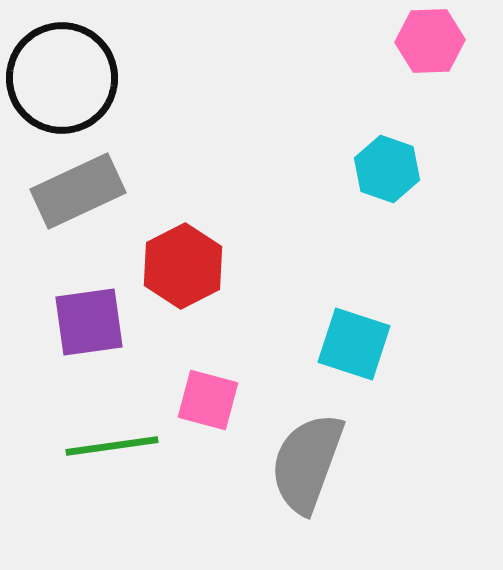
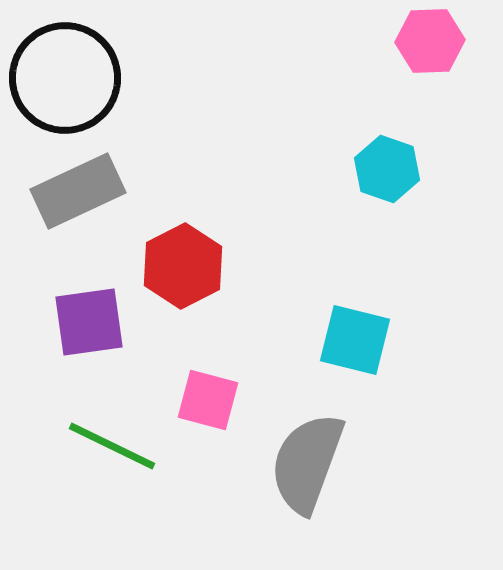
black circle: moved 3 px right
cyan square: moved 1 px right, 4 px up; rotated 4 degrees counterclockwise
green line: rotated 34 degrees clockwise
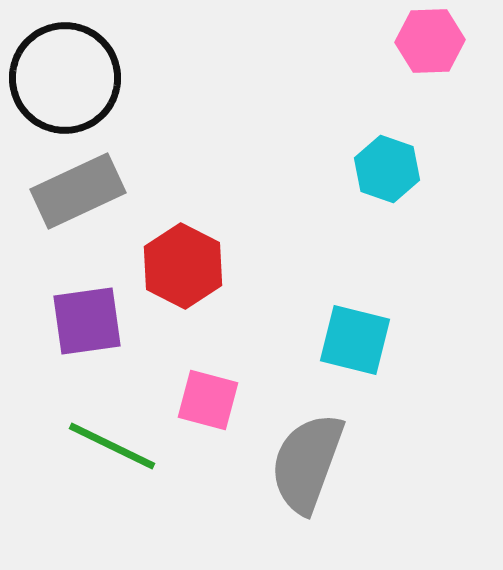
red hexagon: rotated 6 degrees counterclockwise
purple square: moved 2 px left, 1 px up
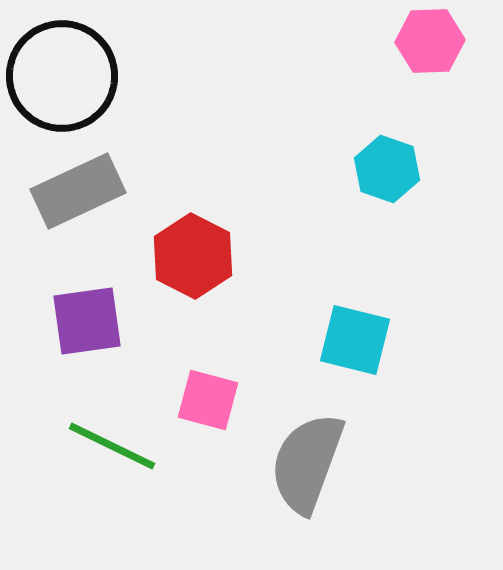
black circle: moved 3 px left, 2 px up
red hexagon: moved 10 px right, 10 px up
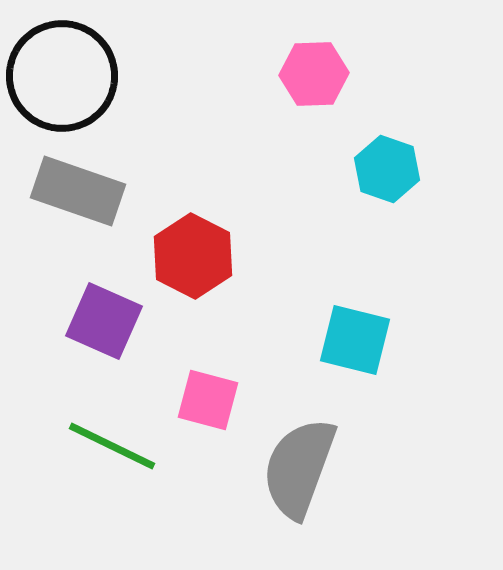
pink hexagon: moved 116 px left, 33 px down
gray rectangle: rotated 44 degrees clockwise
purple square: moved 17 px right; rotated 32 degrees clockwise
gray semicircle: moved 8 px left, 5 px down
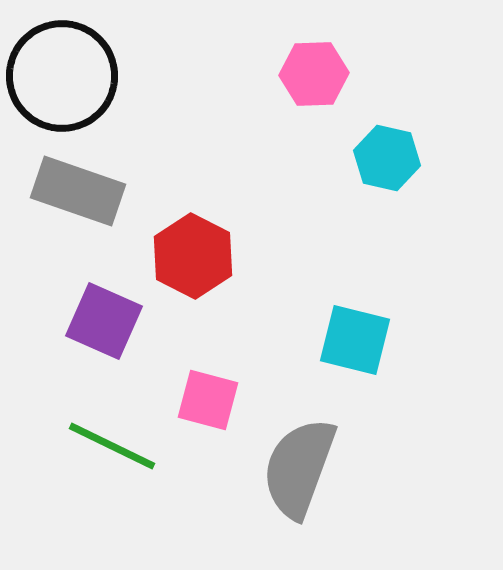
cyan hexagon: moved 11 px up; rotated 6 degrees counterclockwise
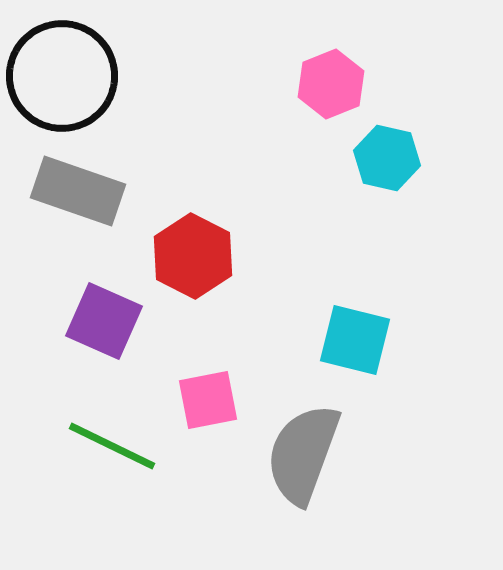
pink hexagon: moved 17 px right, 10 px down; rotated 20 degrees counterclockwise
pink square: rotated 26 degrees counterclockwise
gray semicircle: moved 4 px right, 14 px up
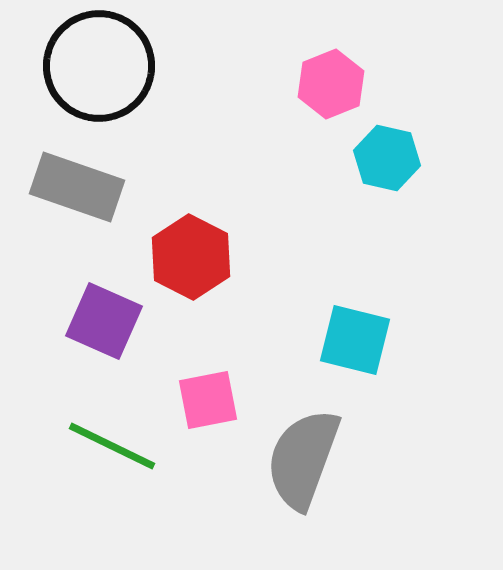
black circle: moved 37 px right, 10 px up
gray rectangle: moved 1 px left, 4 px up
red hexagon: moved 2 px left, 1 px down
gray semicircle: moved 5 px down
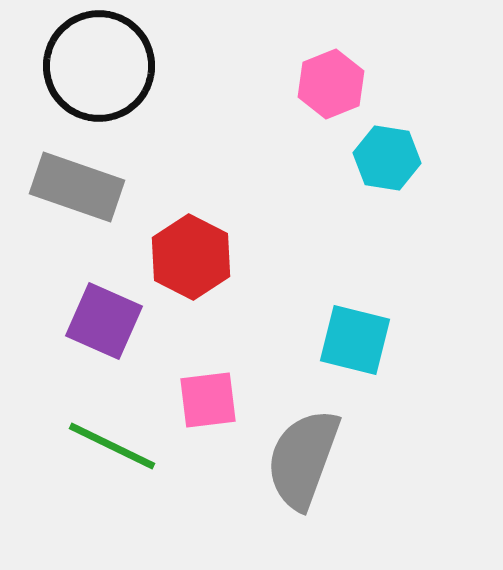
cyan hexagon: rotated 4 degrees counterclockwise
pink square: rotated 4 degrees clockwise
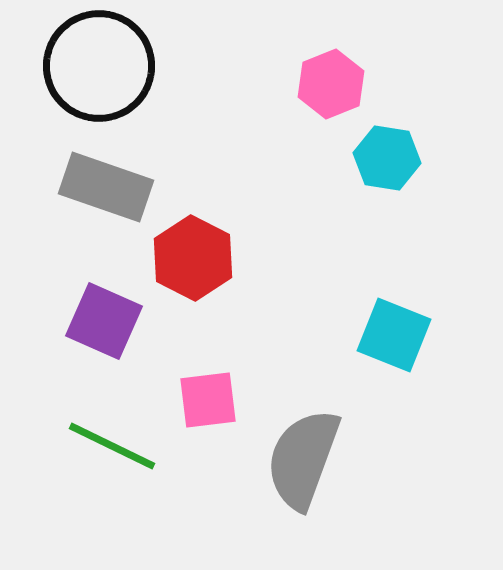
gray rectangle: moved 29 px right
red hexagon: moved 2 px right, 1 px down
cyan square: moved 39 px right, 5 px up; rotated 8 degrees clockwise
